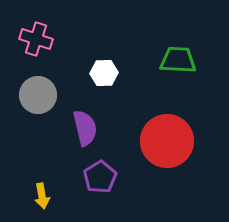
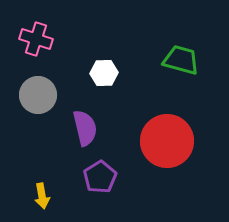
green trapezoid: moved 3 px right; rotated 12 degrees clockwise
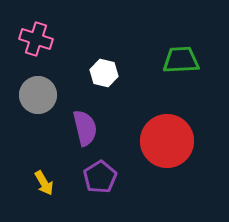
green trapezoid: rotated 18 degrees counterclockwise
white hexagon: rotated 16 degrees clockwise
yellow arrow: moved 2 px right, 13 px up; rotated 20 degrees counterclockwise
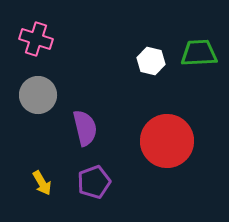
green trapezoid: moved 18 px right, 7 px up
white hexagon: moved 47 px right, 12 px up
purple pentagon: moved 6 px left, 5 px down; rotated 12 degrees clockwise
yellow arrow: moved 2 px left
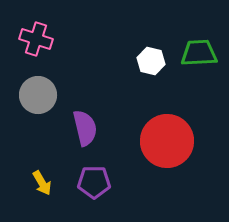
purple pentagon: rotated 20 degrees clockwise
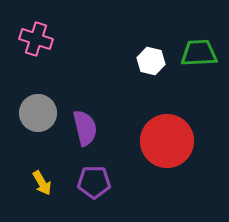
gray circle: moved 18 px down
